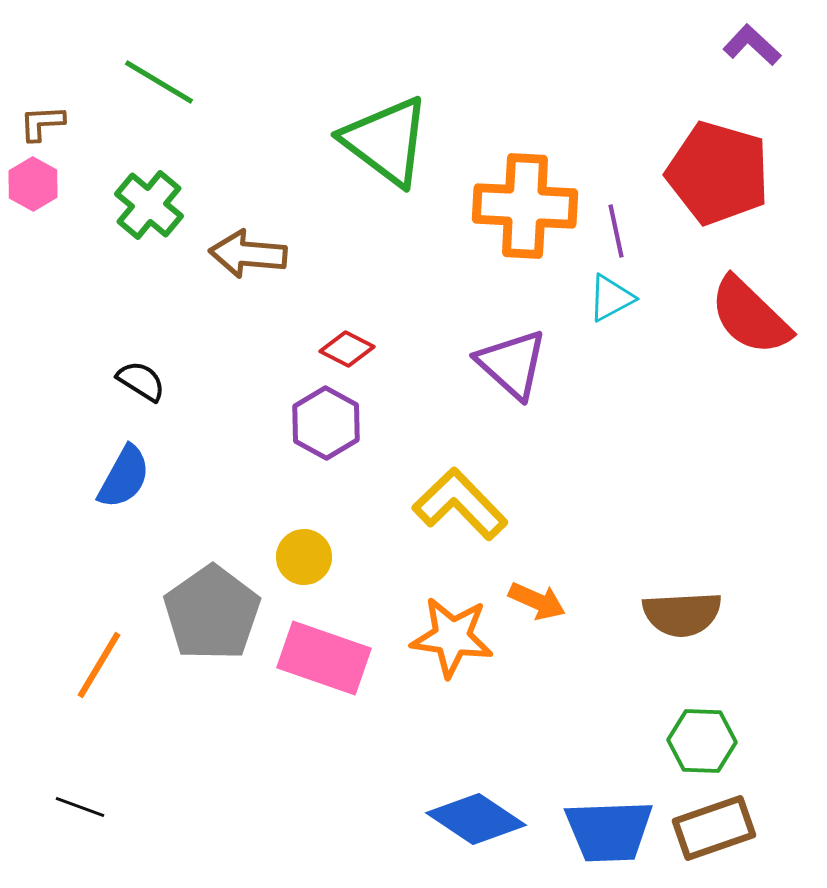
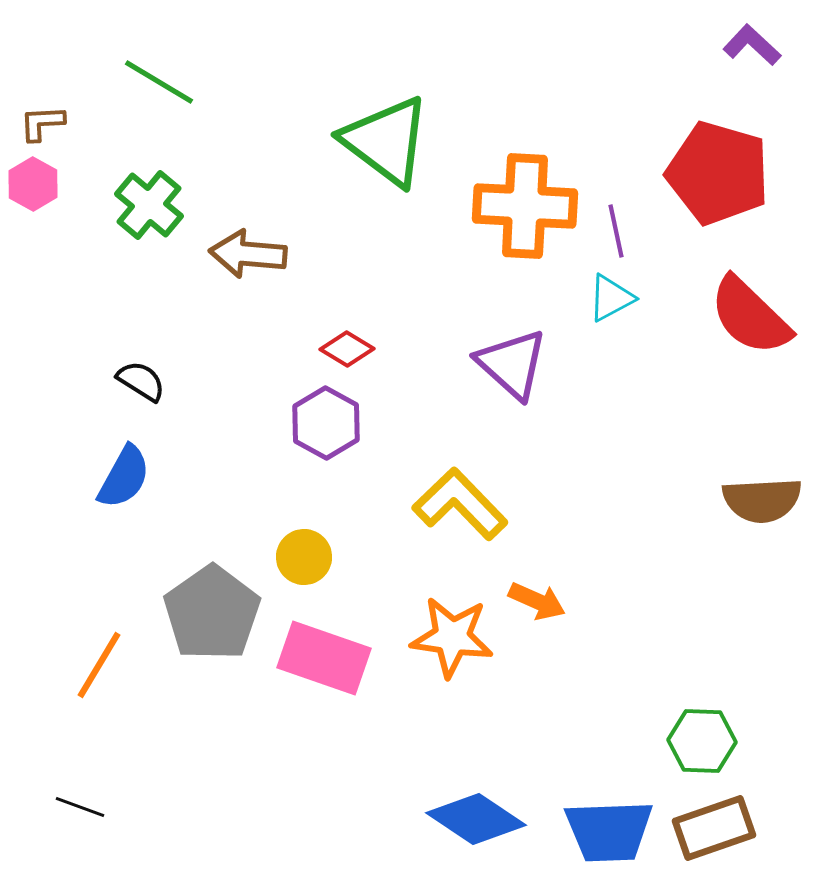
red diamond: rotated 4 degrees clockwise
brown semicircle: moved 80 px right, 114 px up
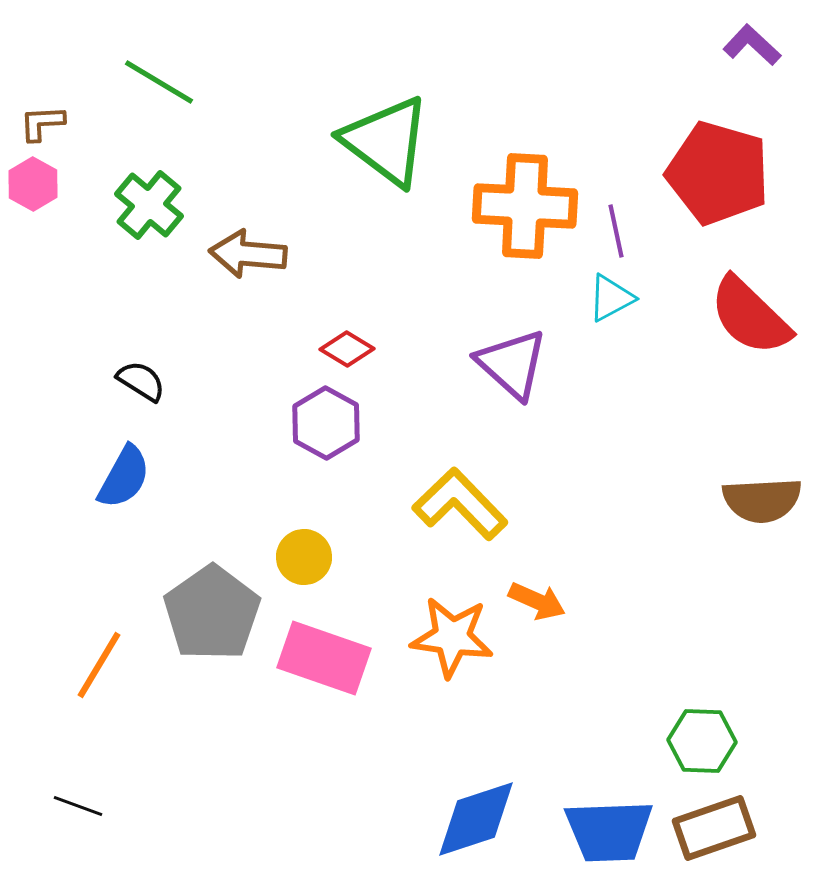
black line: moved 2 px left, 1 px up
blue diamond: rotated 52 degrees counterclockwise
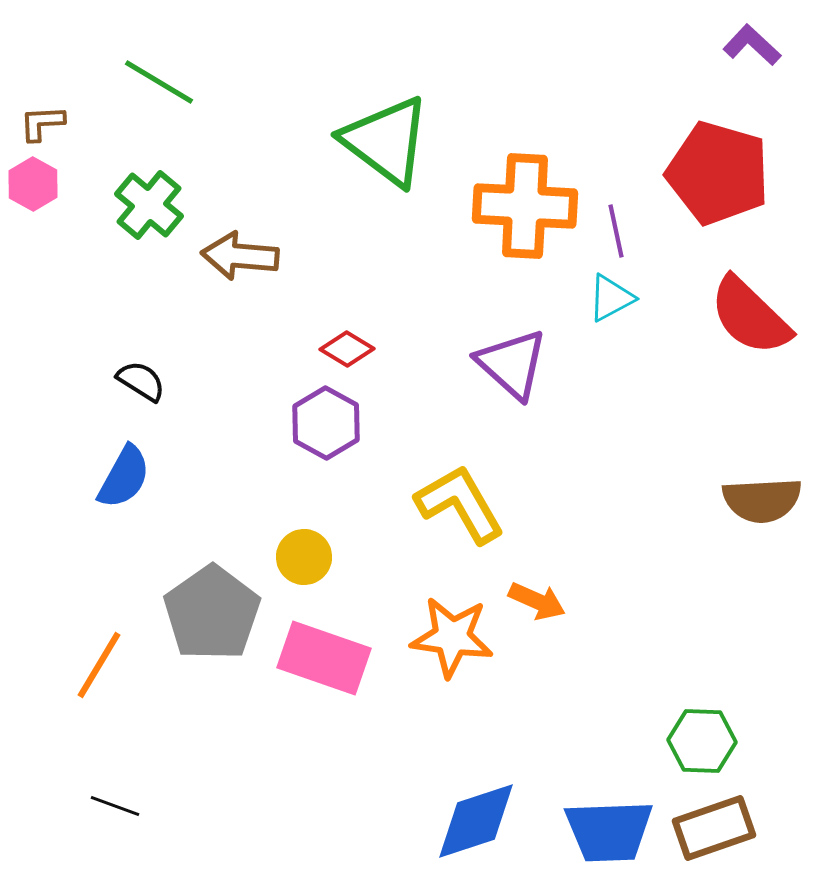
brown arrow: moved 8 px left, 2 px down
yellow L-shape: rotated 14 degrees clockwise
black line: moved 37 px right
blue diamond: moved 2 px down
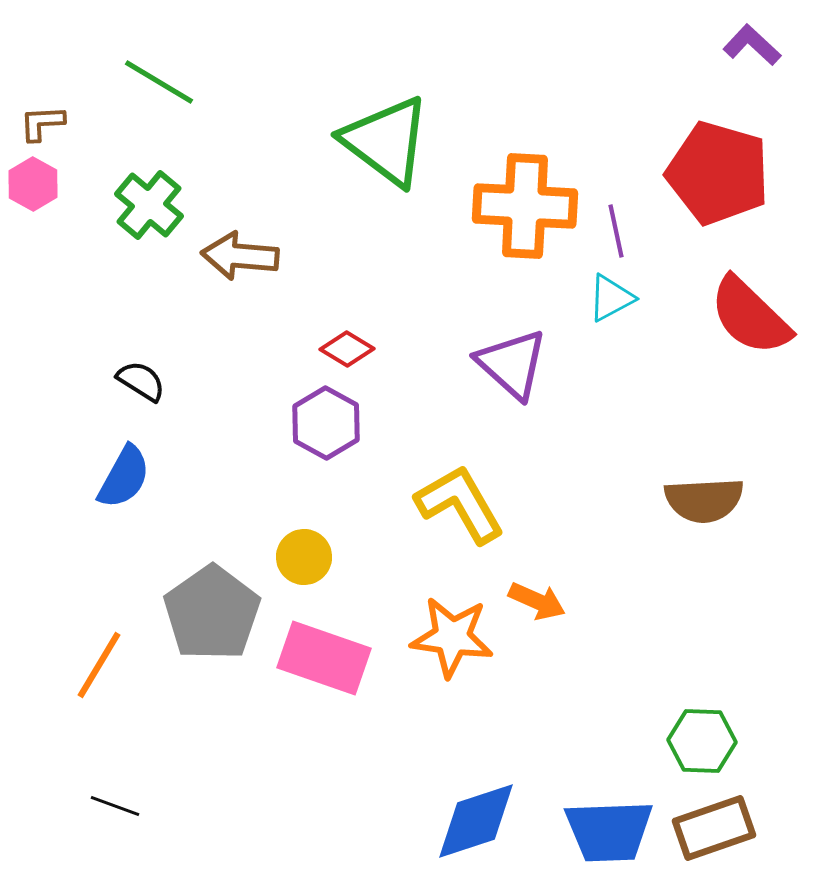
brown semicircle: moved 58 px left
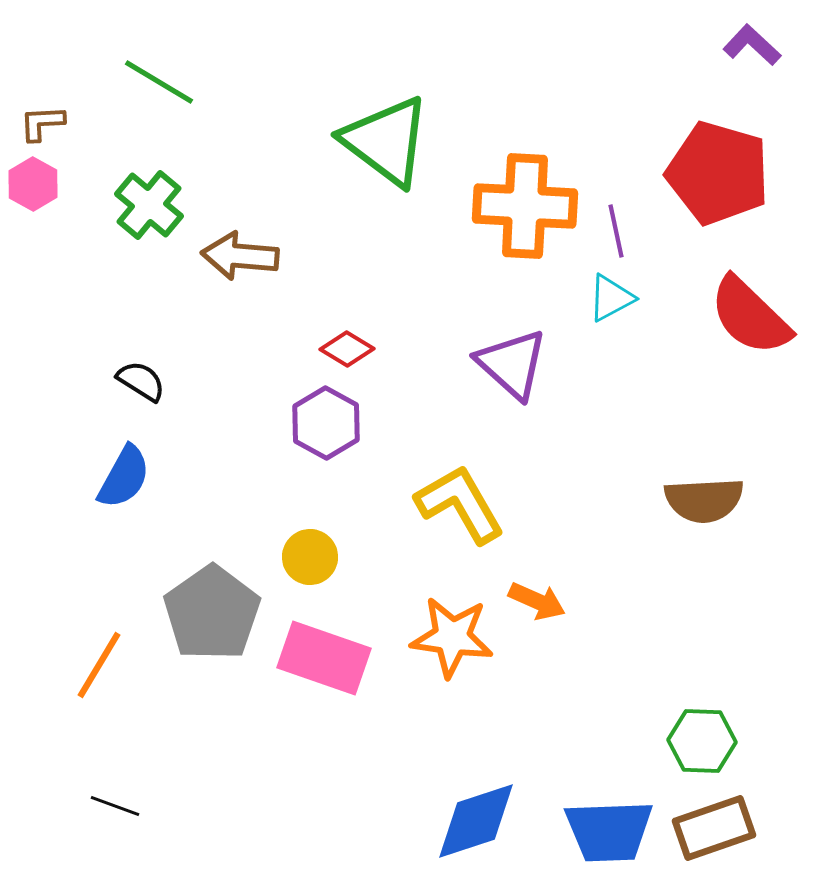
yellow circle: moved 6 px right
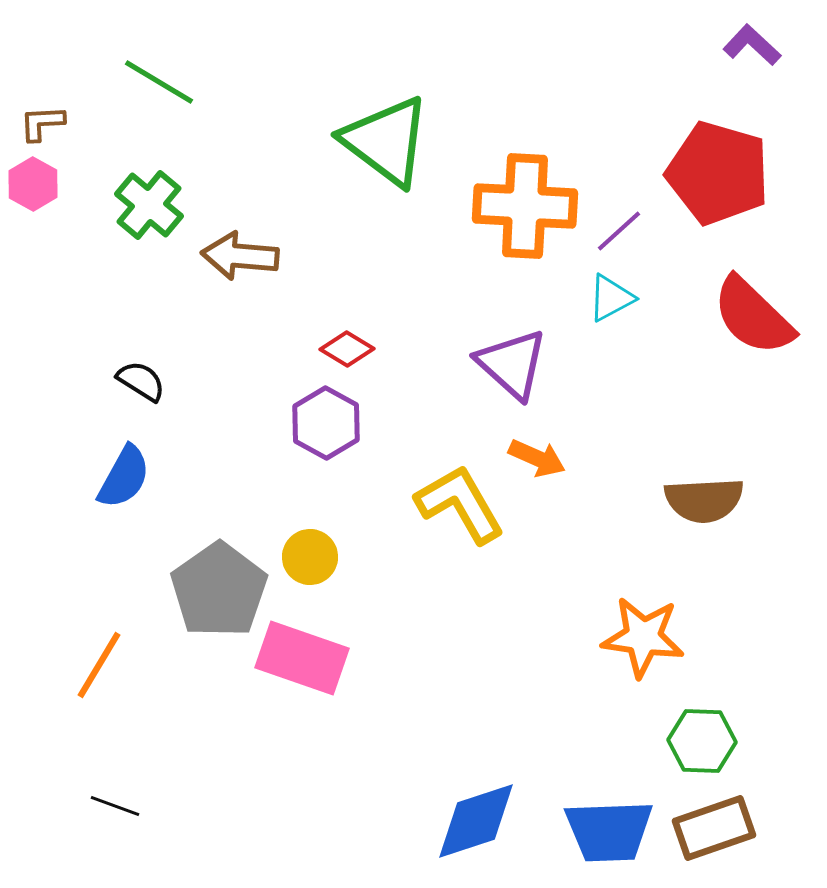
purple line: moved 3 px right; rotated 60 degrees clockwise
red semicircle: moved 3 px right
orange arrow: moved 143 px up
gray pentagon: moved 7 px right, 23 px up
orange star: moved 191 px right
pink rectangle: moved 22 px left
